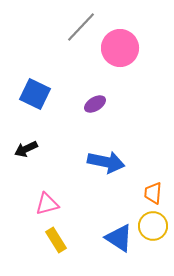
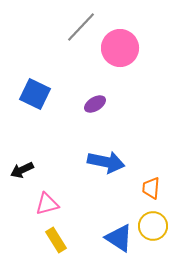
black arrow: moved 4 px left, 21 px down
orange trapezoid: moved 2 px left, 5 px up
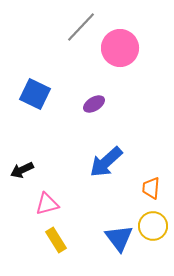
purple ellipse: moved 1 px left
blue arrow: rotated 126 degrees clockwise
blue triangle: rotated 20 degrees clockwise
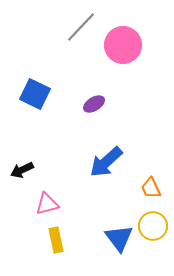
pink circle: moved 3 px right, 3 px up
orange trapezoid: rotated 30 degrees counterclockwise
yellow rectangle: rotated 20 degrees clockwise
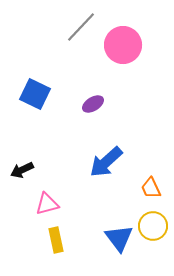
purple ellipse: moved 1 px left
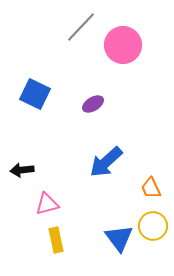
black arrow: rotated 20 degrees clockwise
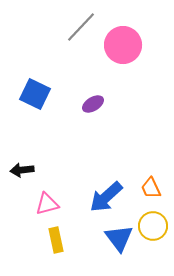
blue arrow: moved 35 px down
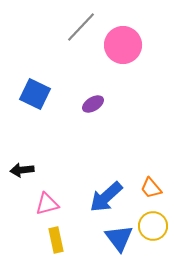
orange trapezoid: rotated 15 degrees counterclockwise
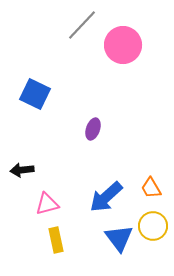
gray line: moved 1 px right, 2 px up
purple ellipse: moved 25 px down; rotated 40 degrees counterclockwise
orange trapezoid: rotated 10 degrees clockwise
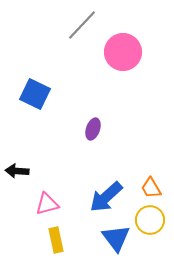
pink circle: moved 7 px down
black arrow: moved 5 px left, 1 px down; rotated 10 degrees clockwise
yellow circle: moved 3 px left, 6 px up
blue triangle: moved 3 px left
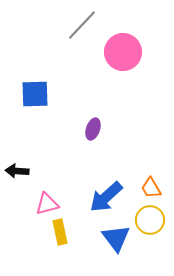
blue square: rotated 28 degrees counterclockwise
yellow rectangle: moved 4 px right, 8 px up
